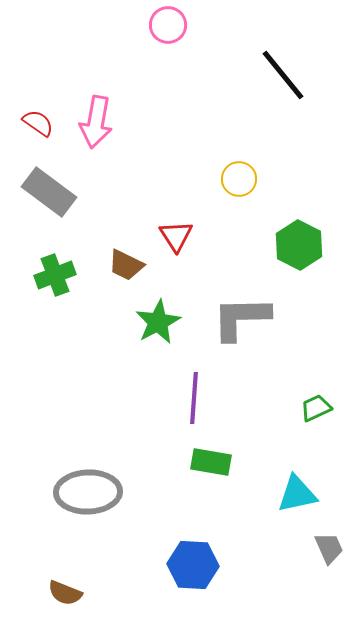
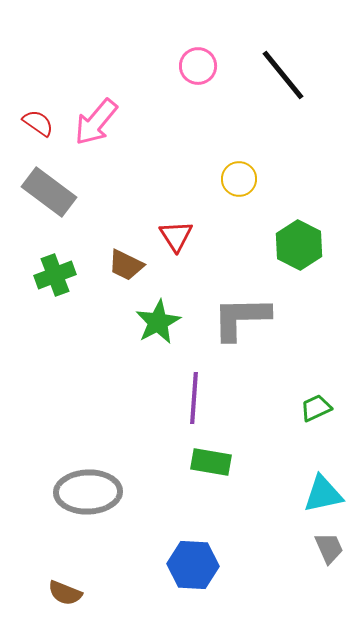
pink circle: moved 30 px right, 41 px down
pink arrow: rotated 30 degrees clockwise
cyan triangle: moved 26 px right
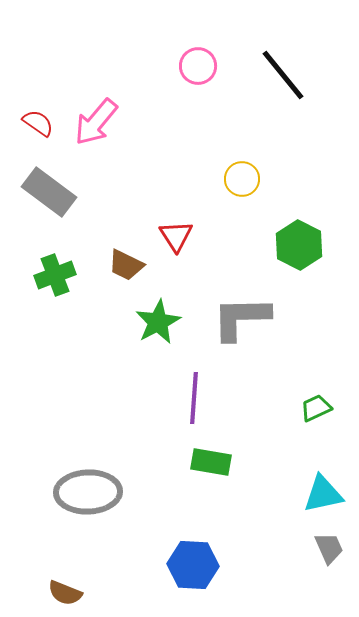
yellow circle: moved 3 px right
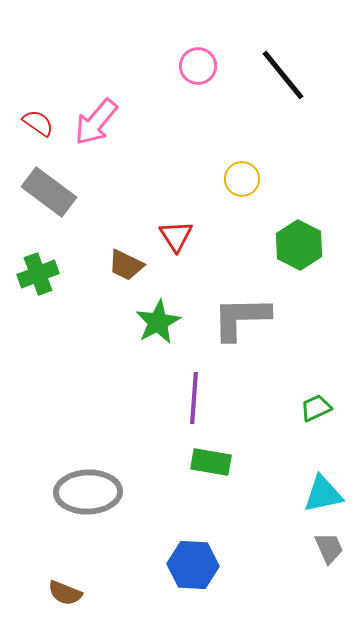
green cross: moved 17 px left, 1 px up
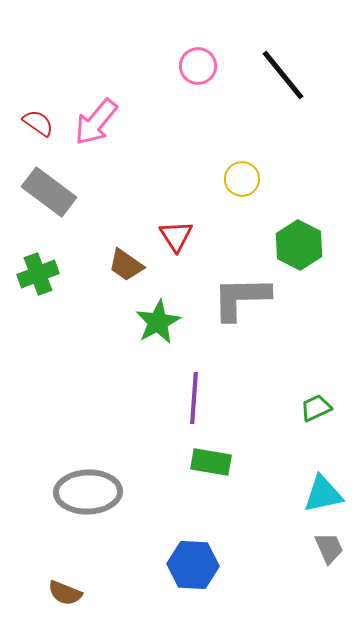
brown trapezoid: rotated 9 degrees clockwise
gray L-shape: moved 20 px up
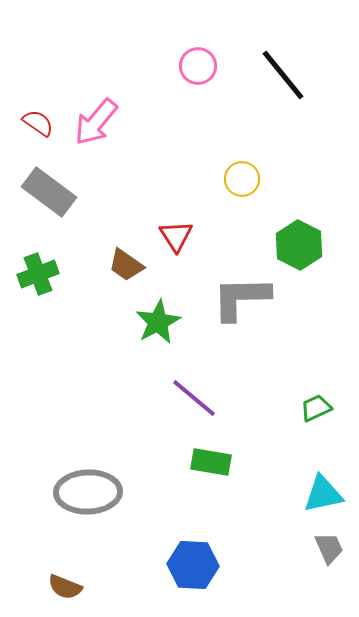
purple line: rotated 54 degrees counterclockwise
brown semicircle: moved 6 px up
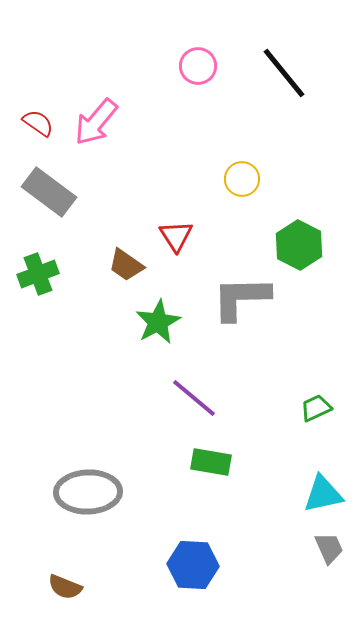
black line: moved 1 px right, 2 px up
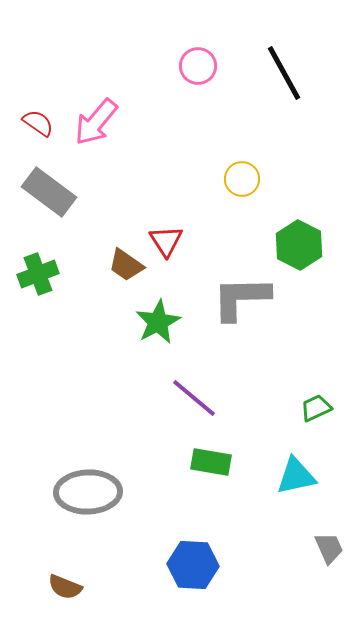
black line: rotated 10 degrees clockwise
red triangle: moved 10 px left, 5 px down
cyan triangle: moved 27 px left, 18 px up
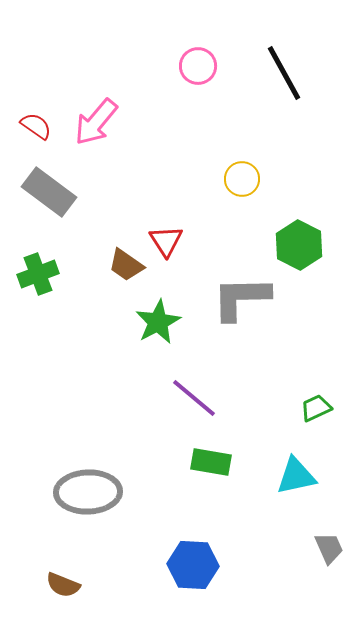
red semicircle: moved 2 px left, 3 px down
brown semicircle: moved 2 px left, 2 px up
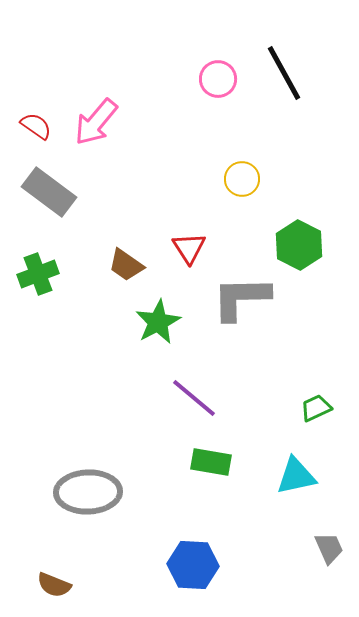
pink circle: moved 20 px right, 13 px down
red triangle: moved 23 px right, 7 px down
brown semicircle: moved 9 px left
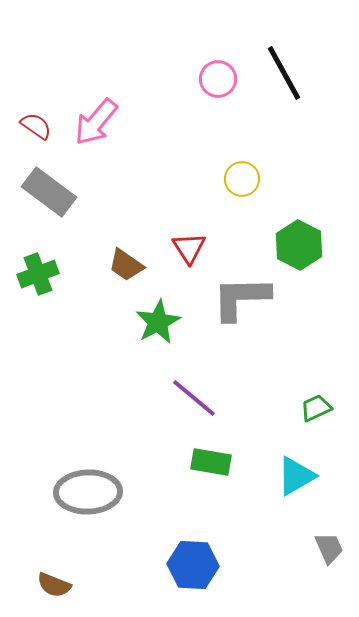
cyan triangle: rotated 18 degrees counterclockwise
